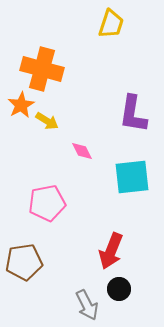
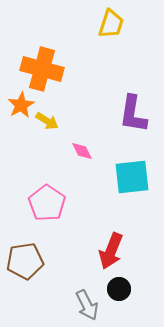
pink pentagon: rotated 27 degrees counterclockwise
brown pentagon: moved 1 px right, 1 px up
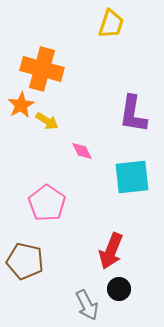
brown pentagon: rotated 21 degrees clockwise
